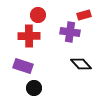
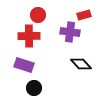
purple rectangle: moved 1 px right, 1 px up
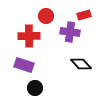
red circle: moved 8 px right, 1 px down
black circle: moved 1 px right
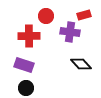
black circle: moved 9 px left
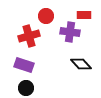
red rectangle: rotated 16 degrees clockwise
red cross: rotated 15 degrees counterclockwise
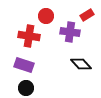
red rectangle: moved 3 px right; rotated 32 degrees counterclockwise
red cross: rotated 25 degrees clockwise
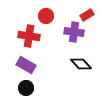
purple cross: moved 4 px right
purple rectangle: moved 2 px right; rotated 12 degrees clockwise
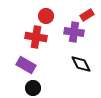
red cross: moved 7 px right, 1 px down
black diamond: rotated 15 degrees clockwise
black circle: moved 7 px right
